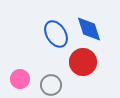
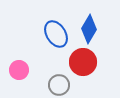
blue diamond: rotated 48 degrees clockwise
pink circle: moved 1 px left, 9 px up
gray circle: moved 8 px right
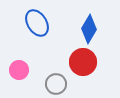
blue ellipse: moved 19 px left, 11 px up
gray circle: moved 3 px left, 1 px up
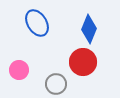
blue diamond: rotated 8 degrees counterclockwise
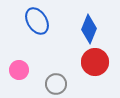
blue ellipse: moved 2 px up
red circle: moved 12 px right
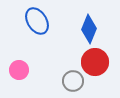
gray circle: moved 17 px right, 3 px up
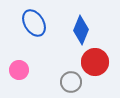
blue ellipse: moved 3 px left, 2 px down
blue diamond: moved 8 px left, 1 px down
gray circle: moved 2 px left, 1 px down
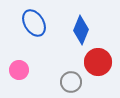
red circle: moved 3 px right
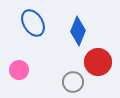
blue ellipse: moved 1 px left
blue diamond: moved 3 px left, 1 px down
gray circle: moved 2 px right
